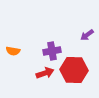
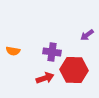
purple cross: moved 1 px down; rotated 18 degrees clockwise
red arrow: moved 5 px down
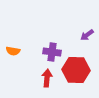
red hexagon: moved 2 px right
red arrow: moved 2 px right; rotated 66 degrees counterclockwise
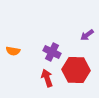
purple cross: rotated 18 degrees clockwise
red arrow: rotated 24 degrees counterclockwise
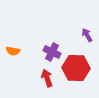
purple arrow: rotated 96 degrees clockwise
red hexagon: moved 2 px up
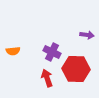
purple arrow: rotated 128 degrees clockwise
orange semicircle: rotated 16 degrees counterclockwise
red hexagon: moved 1 px down
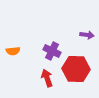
purple cross: moved 1 px up
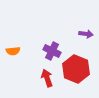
purple arrow: moved 1 px left, 1 px up
red hexagon: rotated 20 degrees clockwise
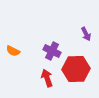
purple arrow: rotated 56 degrees clockwise
orange semicircle: rotated 32 degrees clockwise
red hexagon: rotated 24 degrees counterclockwise
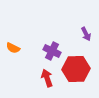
orange semicircle: moved 3 px up
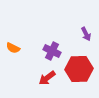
red hexagon: moved 3 px right
red arrow: rotated 108 degrees counterclockwise
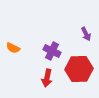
red arrow: rotated 42 degrees counterclockwise
